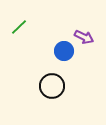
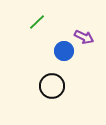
green line: moved 18 px right, 5 px up
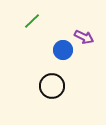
green line: moved 5 px left, 1 px up
blue circle: moved 1 px left, 1 px up
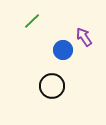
purple arrow: rotated 150 degrees counterclockwise
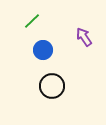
blue circle: moved 20 px left
